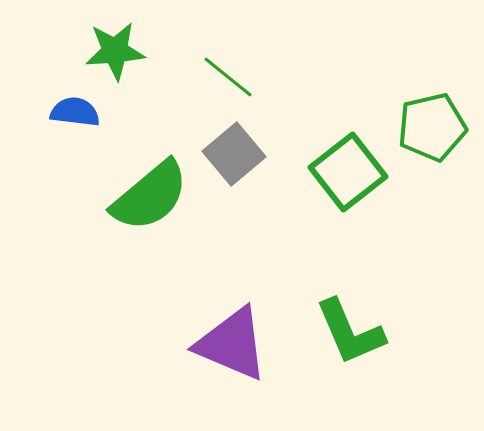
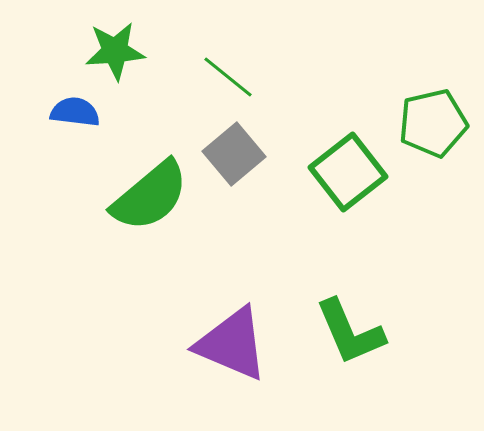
green pentagon: moved 1 px right, 4 px up
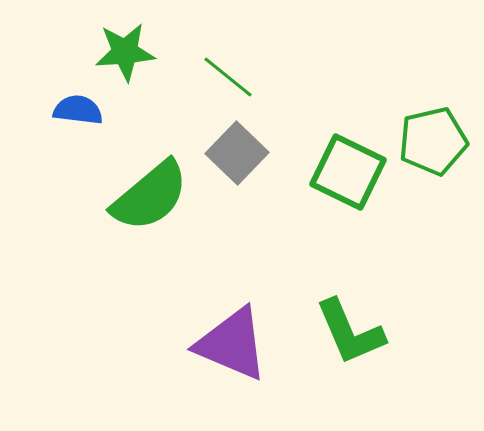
green star: moved 10 px right, 1 px down
blue semicircle: moved 3 px right, 2 px up
green pentagon: moved 18 px down
gray square: moved 3 px right, 1 px up; rotated 6 degrees counterclockwise
green square: rotated 26 degrees counterclockwise
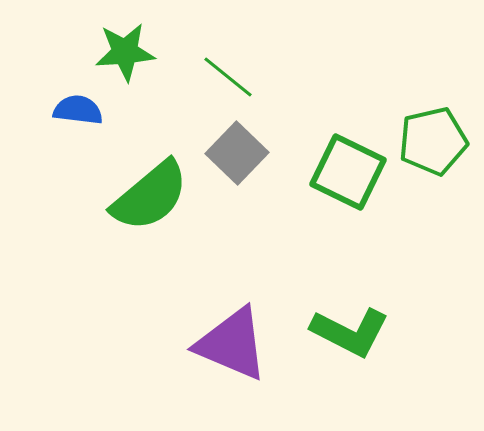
green L-shape: rotated 40 degrees counterclockwise
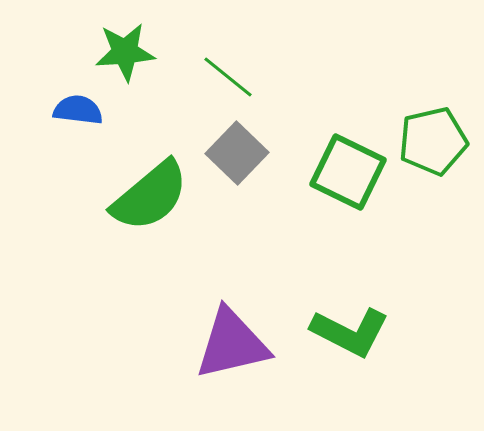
purple triangle: rotated 36 degrees counterclockwise
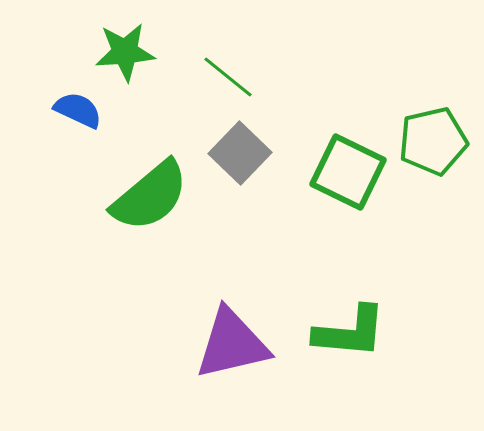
blue semicircle: rotated 18 degrees clockwise
gray square: moved 3 px right
green L-shape: rotated 22 degrees counterclockwise
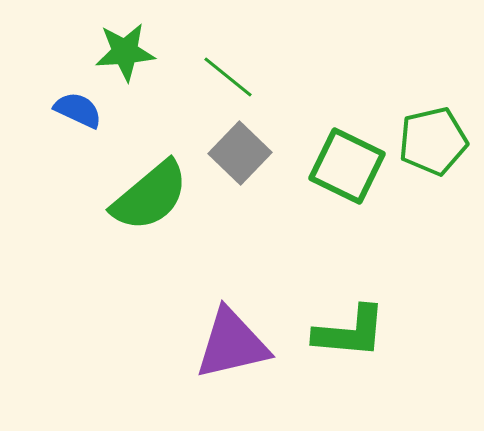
green square: moved 1 px left, 6 px up
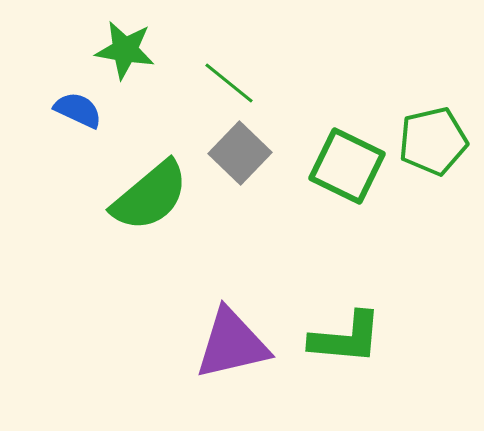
green star: moved 2 px up; rotated 14 degrees clockwise
green line: moved 1 px right, 6 px down
green L-shape: moved 4 px left, 6 px down
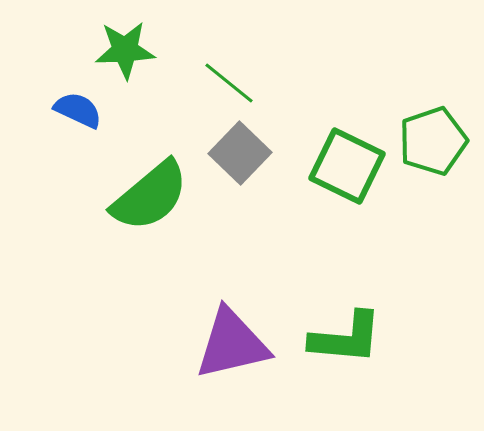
green star: rotated 12 degrees counterclockwise
green pentagon: rotated 6 degrees counterclockwise
